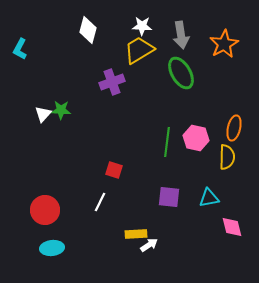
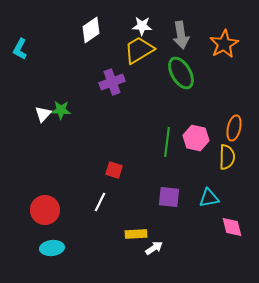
white diamond: moved 3 px right; rotated 40 degrees clockwise
white arrow: moved 5 px right, 3 px down
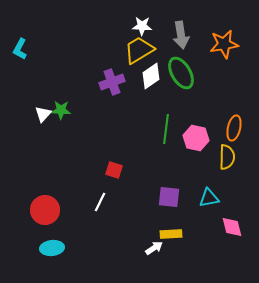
white diamond: moved 60 px right, 46 px down
orange star: rotated 20 degrees clockwise
green line: moved 1 px left, 13 px up
yellow rectangle: moved 35 px right
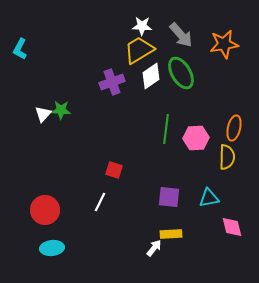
gray arrow: rotated 32 degrees counterclockwise
pink hexagon: rotated 15 degrees counterclockwise
white arrow: rotated 18 degrees counterclockwise
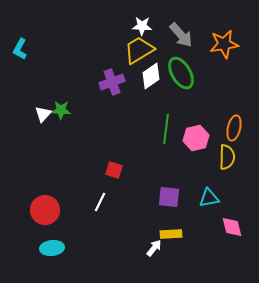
pink hexagon: rotated 10 degrees counterclockwise
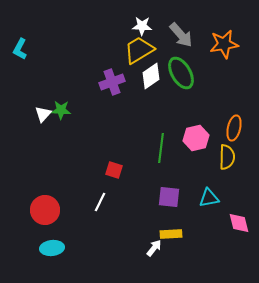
green line: moved 5 px left, 19 px down
pink diamond: moved 7 px right, 4 px up
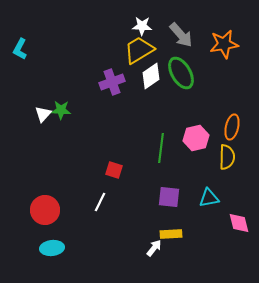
orange ellipse: moved 2 px left, 1 px up
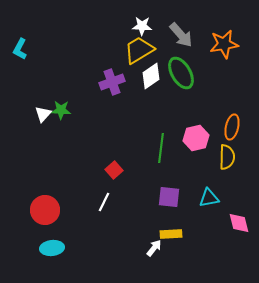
red square: rotated 30 degrees clockwise
white line: moved 4 px right
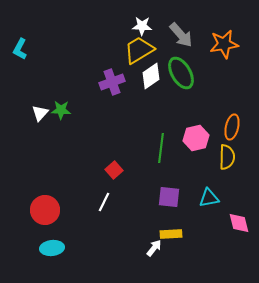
white triangle: moved 3 px left, 1 px up
